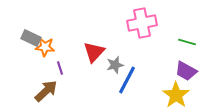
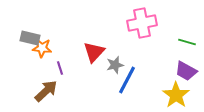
gray rectangle: moved 1 px left; rotated 12 degrees counterclockwise
orange star: moved 3 px left, 1 px down
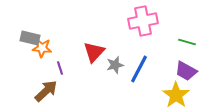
pink cross: moved 1 px right, 2 px up
blue line: moved 12 px right, 11 px up
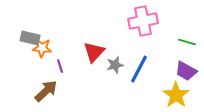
purple line: moved 2 px up
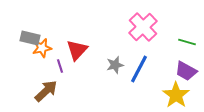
pink cross: moved 6 px down; rotated 32 degrees counterclockwise
orange star: rotated 18 degrees counterclockwise
red triangle: moved 17 px left, 2 px up
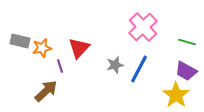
gray rectangle: moved 10 px left, 3 px down
red triangle: moved 2 px right, 2 px up
